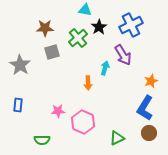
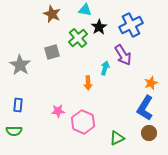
brown star: moved 7 px right, 14 px up; rotated 24 degrees clockwise
orange star: moved 2 px down
green semicircle: moved 28 px left, 9 px up
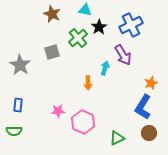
blue L-shape: moved 2 px left, 1 px up
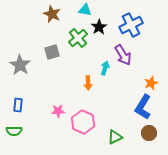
green triangle: moved 2 px left, 1 px up
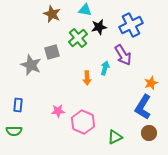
black star: rotated 21 degrees clockwise
gray star: moved 11 px right; rotated 10 degrees counterclockwise
orange arrow: moved 1 px left, 5 px up
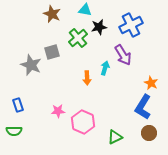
orange star: rotated 24 degrees counterclockwise
blue rectangle: rotated 24 degrees counterclockwise
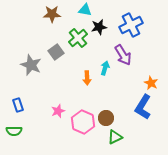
brown star: rotated 24 degrees counterclockwise
gray square: moved 4 px right; rotated 21 degrees counterclockwise
pink star: rotated 16 degrees counterclockwise
brown circle: moved 43 px left, 15 px up
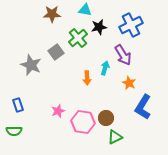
orange star: moved 22 px left
pink hexagon: rotated 15 degrees counterclockwise
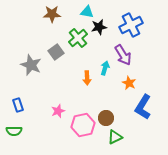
cyan triangle: moved 2 px right, 2 px down
pink hexagon: moved 3 px down; rotated 20 degrees counterclockwise
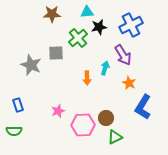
cyan triangle: rotated 16 degrees counterclockwise
gray square: moved 1 px down; rotated 35 degrees clockwise
pink hexagon: rotated 10 degrees clockwise
